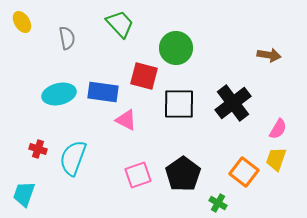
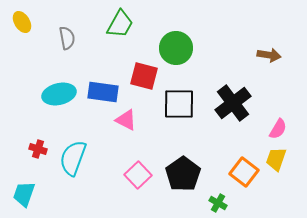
green trapezoid: rotated 72 degrees clockwise
pink square: rotated 24 degrees counterclockwise
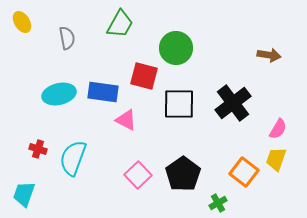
green cross: rotated 30 degrees clockwise
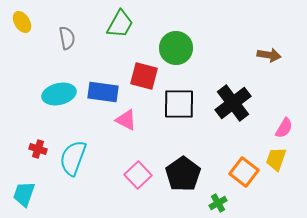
pink semicircle: moved 6 px right, 1 px up
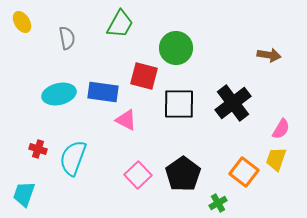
pink semicircle: moved 3 px left, 1 px down
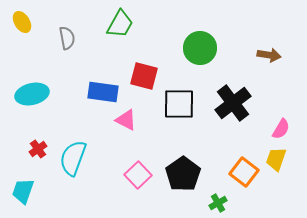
green circle: moved 24 px right
cyan ellipse: moved 27 px left
red cross: rotated 36 degrees clockwise
cyan trapezoid: moved 1 px left, 3 px up
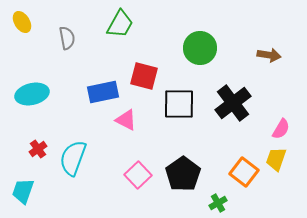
blue rectangle: rotated 20 degrees counterclockwise
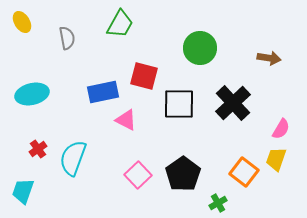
brown arrow: moved 3 px down
black cross: rotated 6 degrees counterclockwise
